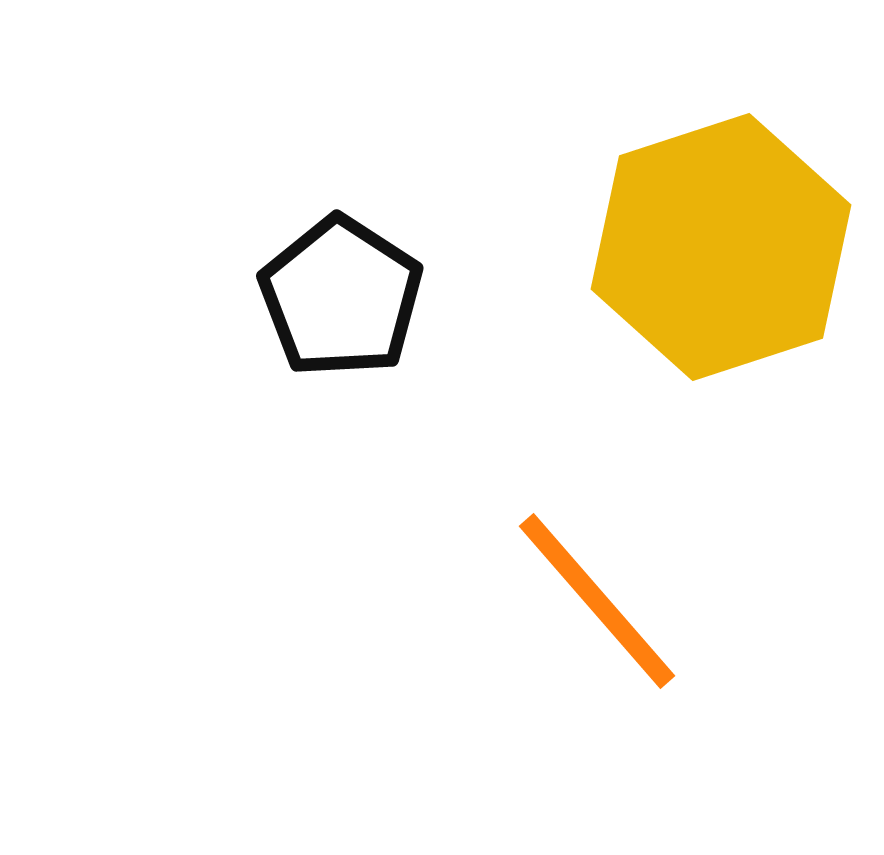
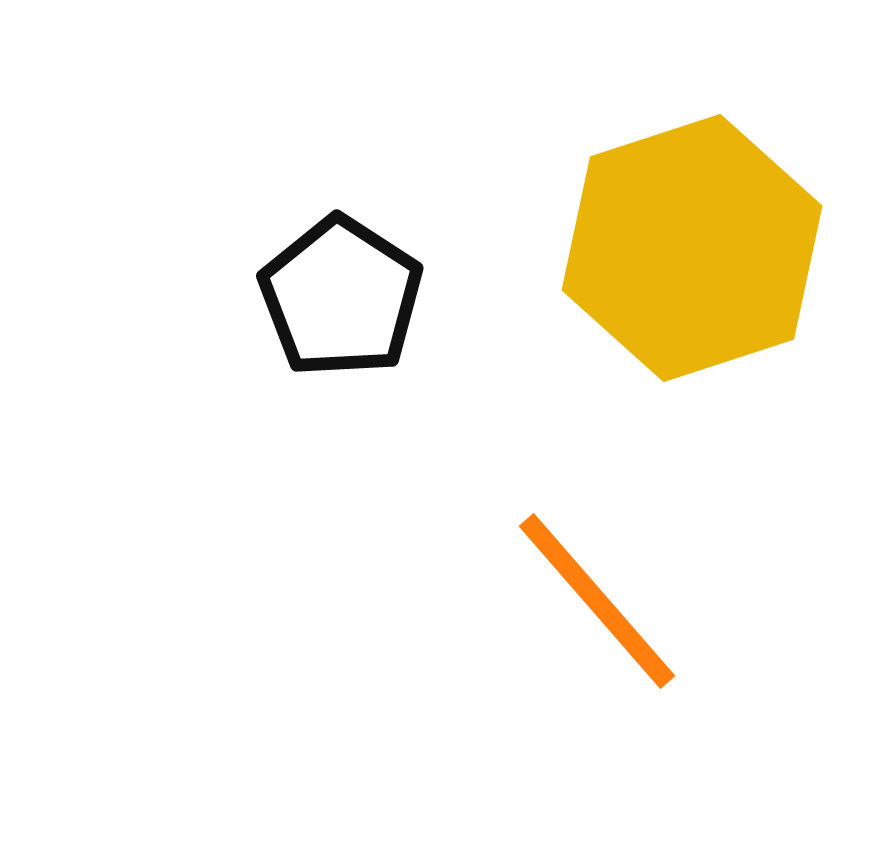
yellow hexagon: moved 29 px left, 1 px down
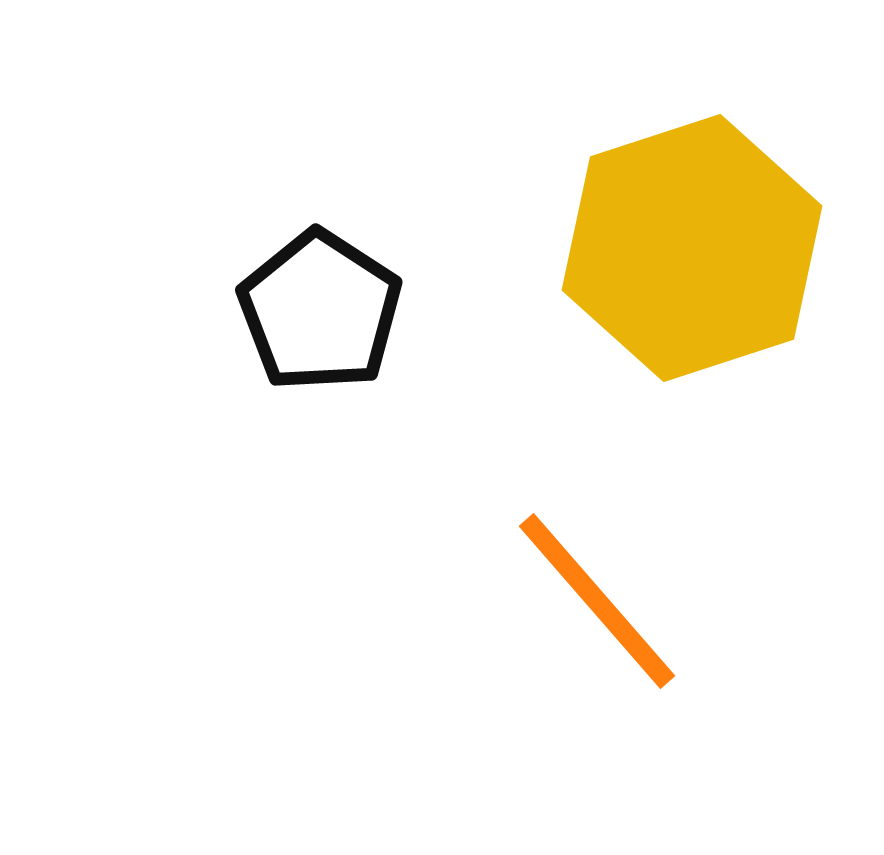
black pentagon: moved 21 px left, 14 px down
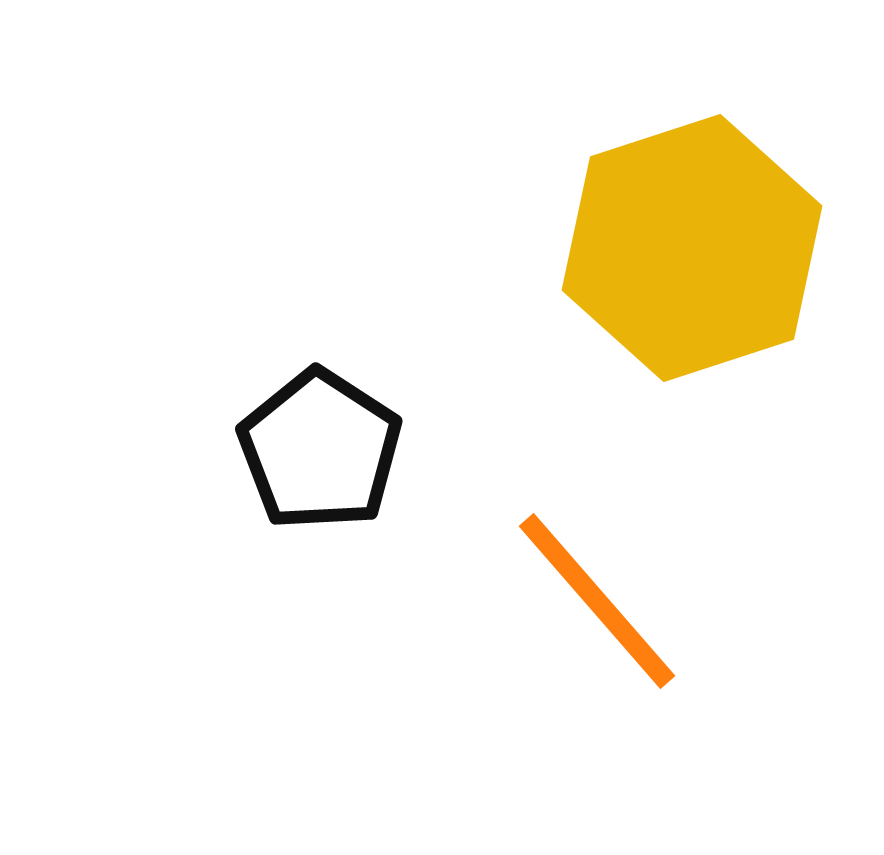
black pentagon: moved 139 px down
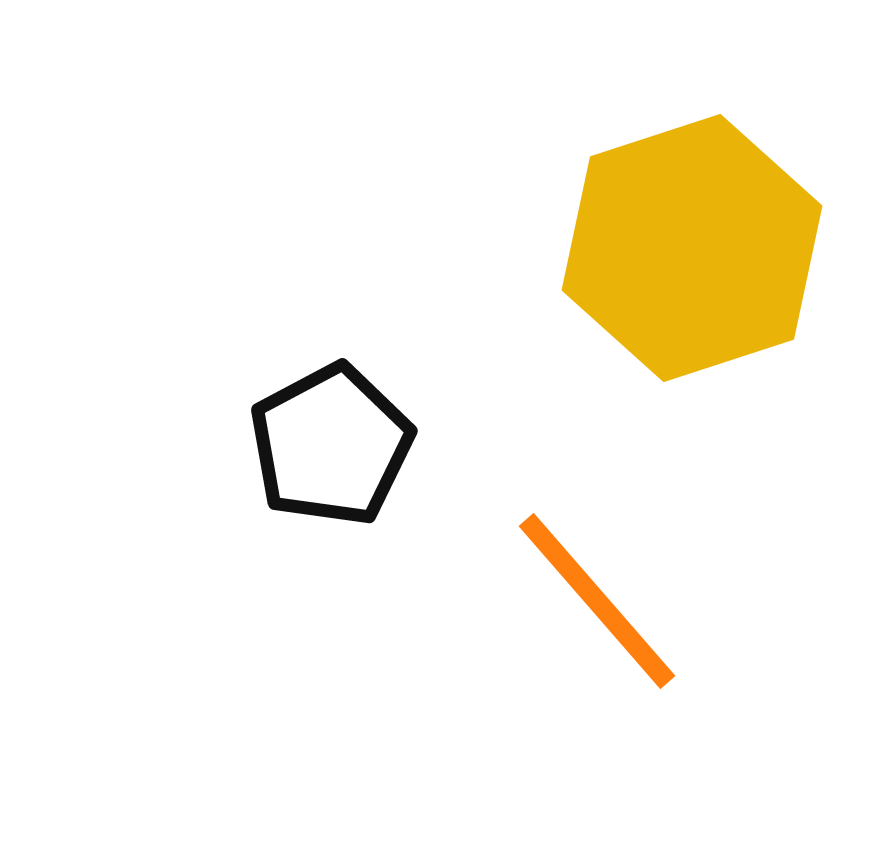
black pentagon: moved 11 px right, 5 px up; rotated 11 degrees clockwise
